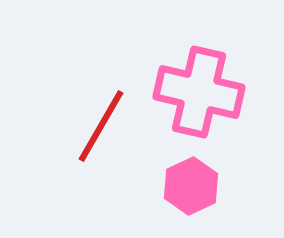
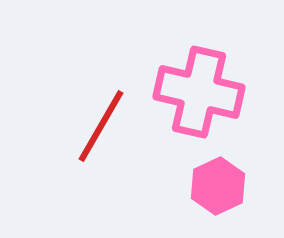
pink hexagon: moved 27 px right
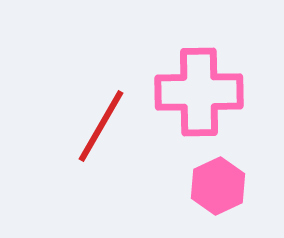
pink cross: rotated 14 degrees counterclockwise
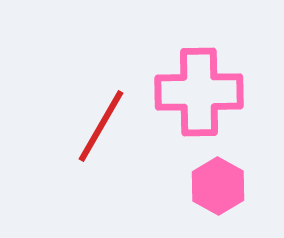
pink hexagon: rotated 6 degrees counterclockwise
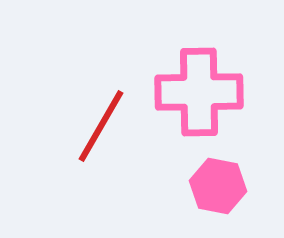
pink hexagon: rotated 18 degrees counterclockwise
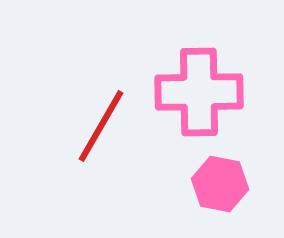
pink hexagon: moved 2 px right, 2 px up
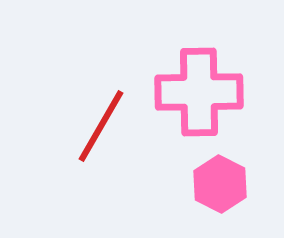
pink hexagon: rotated 16 degrees clockwise
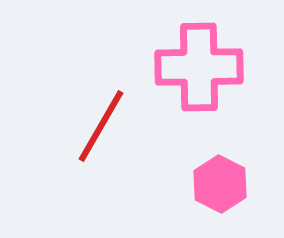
pink cross: moved 25 px up
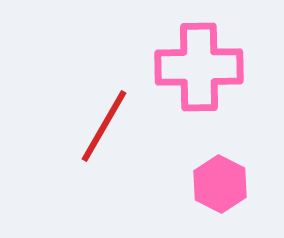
red line: moved 3 px right
